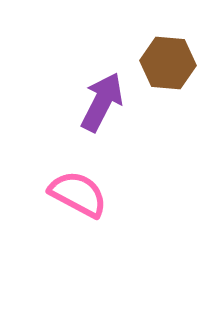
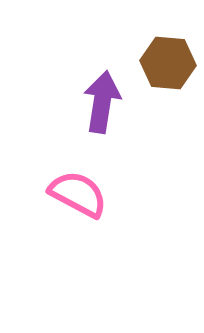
purple arrow: rotated 18 degrees counterclockwise
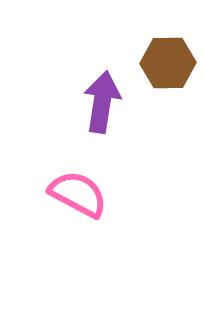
brown hexagon: rotated 6 degrees counterclockwise
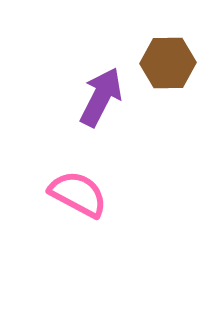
purple arrow: moved 1 px left, 5 px up; rotated 18 degrees clockwise
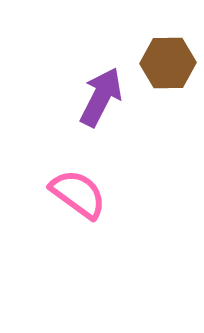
pink semicircle: rotated 8 degrees clockwise
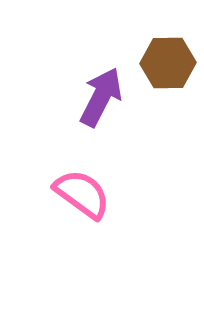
pink semicircle: moved 4 px right
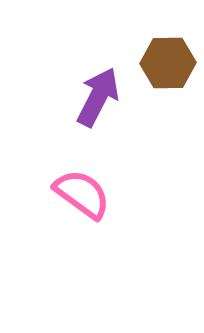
purple arrow: moved 3 px left
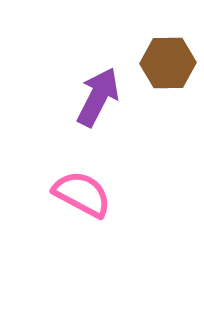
pink semicircle: rotated 8 degrees counterclockwise
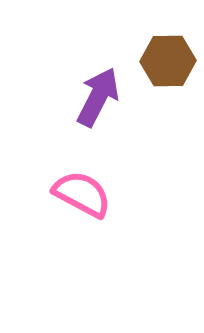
brown hexagon: moved 2 px up
